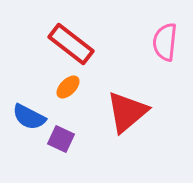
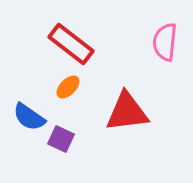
red triangle: rotated 33 degrees clockwise
blue semicircle: rotated 8 degrees clockwise
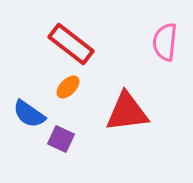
blue semicircle: moved 3 px up
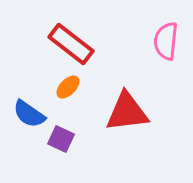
pink semicircle: moved 1 px right, 1 px up
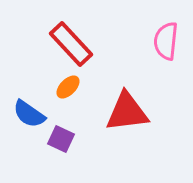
red rectangle: rotated 9 degrees clockwise
